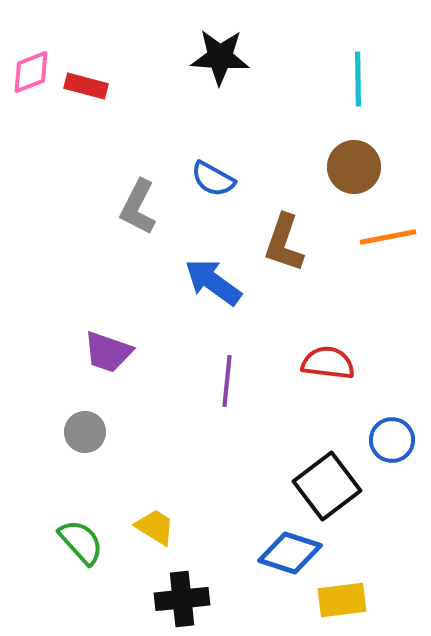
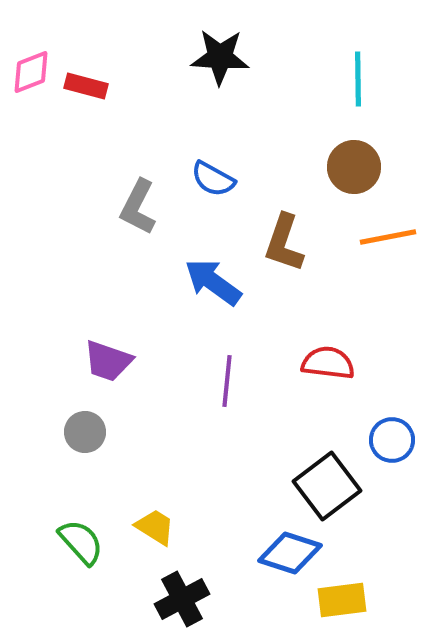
purple trapezoid: moved 9 px down
black cross: rotated 22 degrees counterclockwise
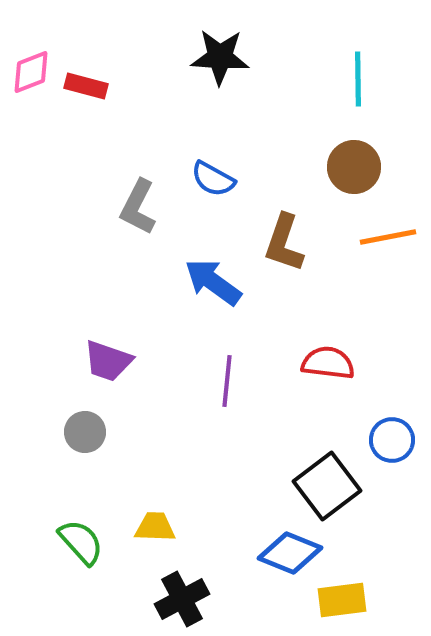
yellow trapezoid: rotated 30 degrees counterclockwise
blue diamond: rotated 4 degrees clockwise
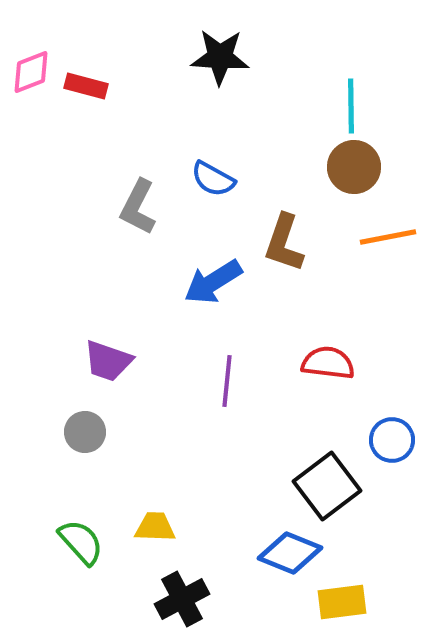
cyan line: moved 7 px left, 27 px down
blue arrow: rotated 68 degrees counterclockwise
yellow rectangle: moved 2 px down
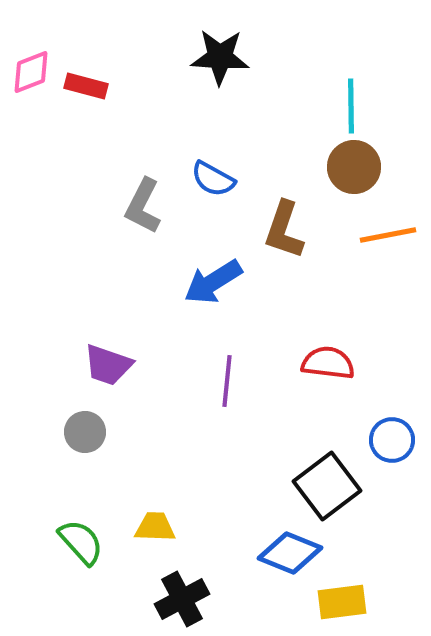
gray L-shape: moved 5 px right, 1 px up
orange line: moved 2 px up
brown L-shape: moved 13 px up
purple trapezoid: moved 4 px down
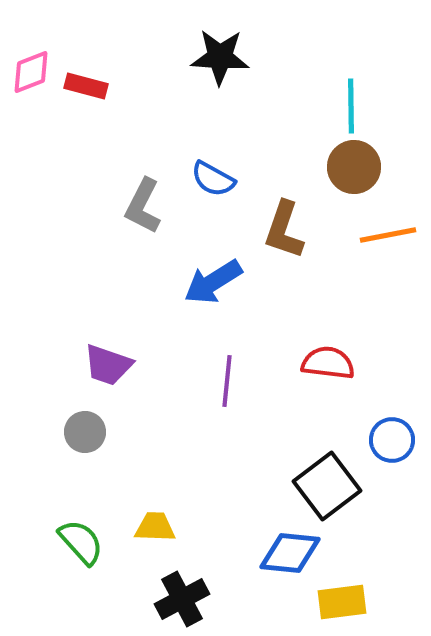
blue diamond: rotated 16 degrees counterclockwise
